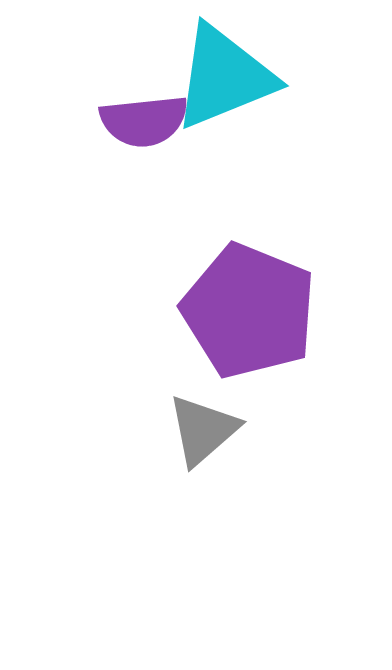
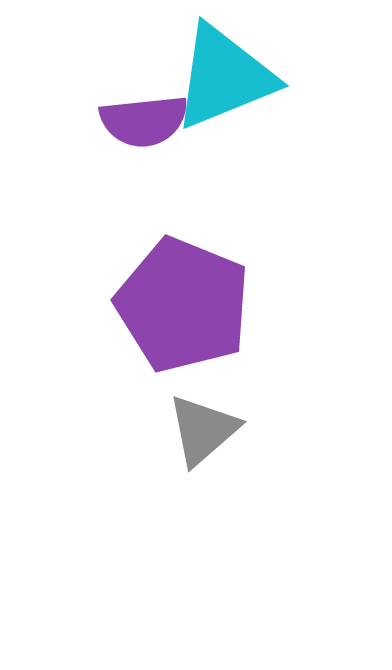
purple pentagon: moved 66 px left, 6 px up
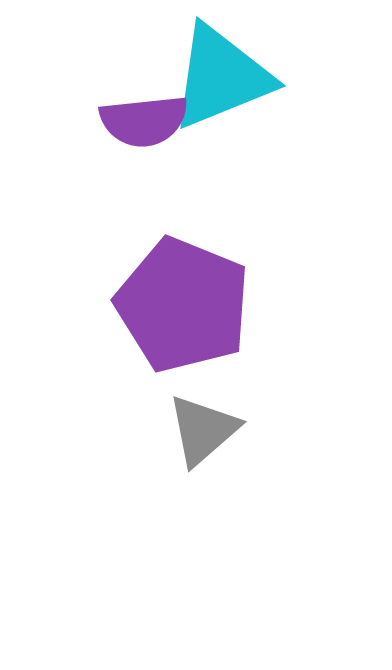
cyan triangle: moved 3 px left
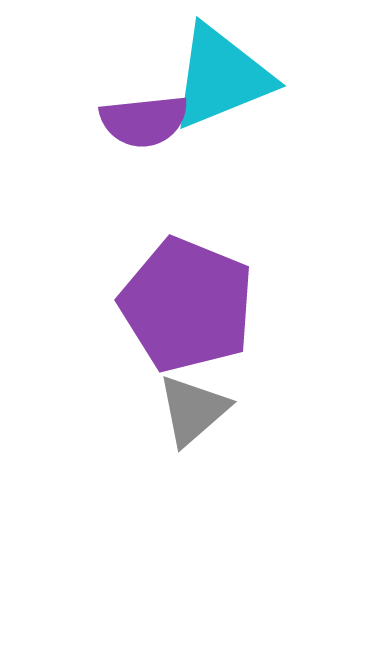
purple pentagon: moved 4 px right
gray triangle: moved 10 px left, 20 px up
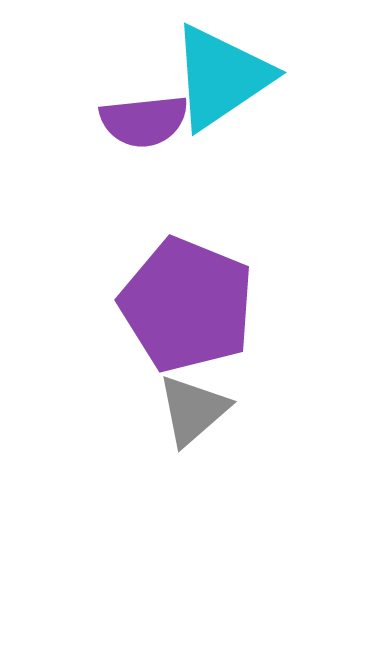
cyan triangle: rotated 12 degrees counterclockwise
